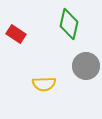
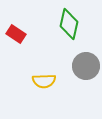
yellow semicircle: moved 3 px up
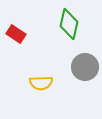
gray circle: moved 1 px left, 1 px down
yellow semicircle: moved 3 px left, 2 px down
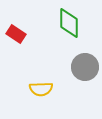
green diamond: moved 1 px up; rotated 12 degrees counterclockwise
yellow semicircle: moved 6 px down
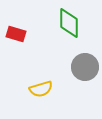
red rectangle: rotated 18 degrees counterclockwise
yellow semicircle: rotated 15 degrees counterclockwise
